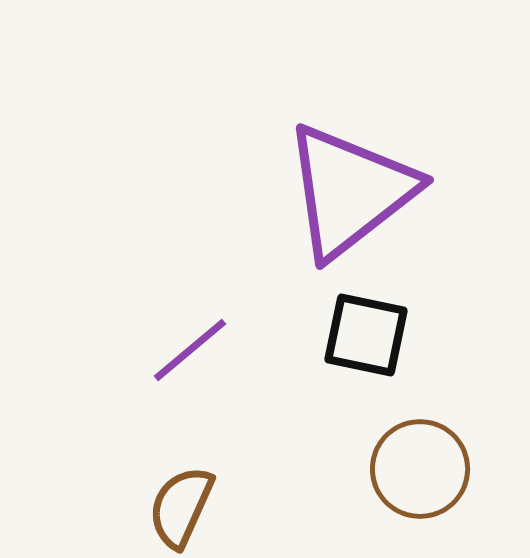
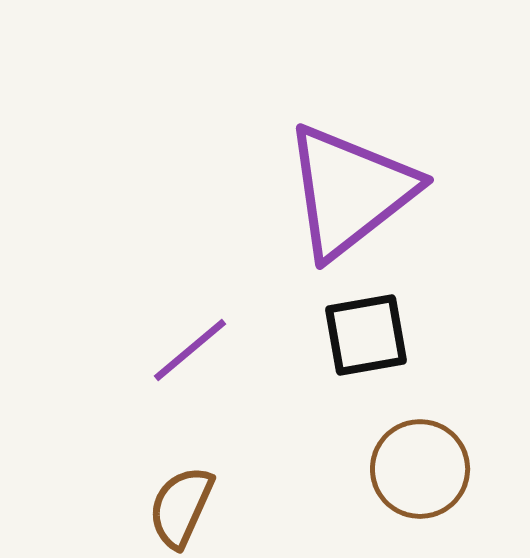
black square: rotated 22 degrees counterclockwise
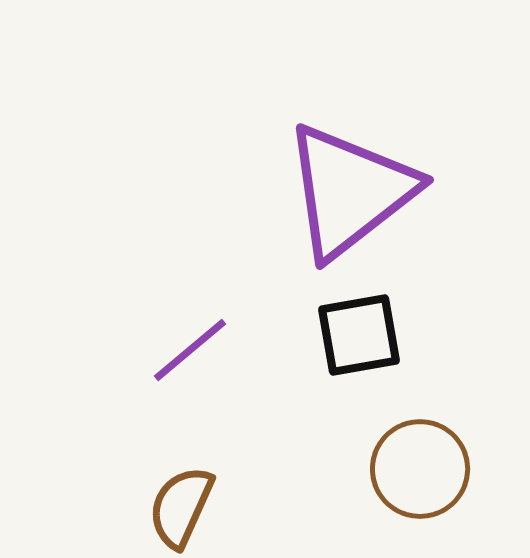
black square: moved 7 px left
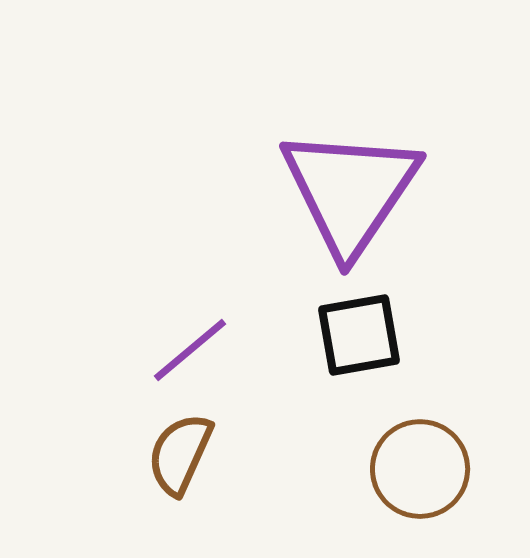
purple triangle: rotated 18 degrees counterclockwise
brown semicircle: moved 1 px left, 53 px up
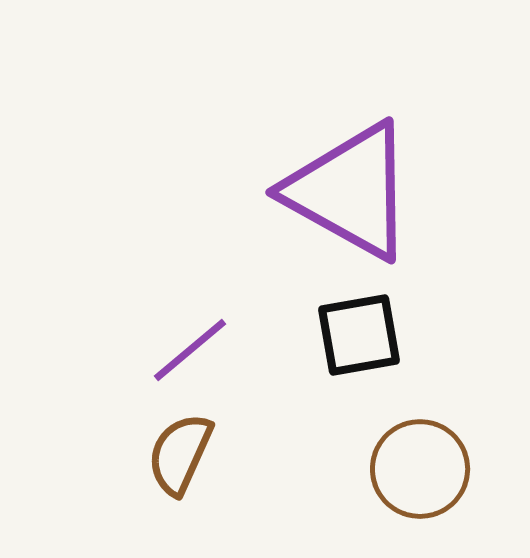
purple triangle: rotated 35 degrees counterclockwise
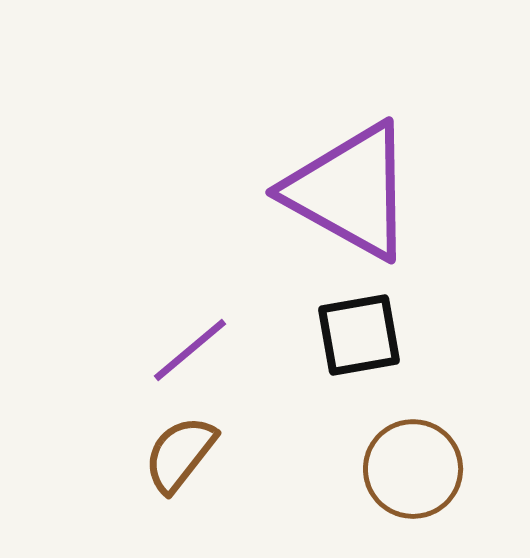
brown semicircle: rotated 14 degrees clockwise
brown circle: moved 7 px left
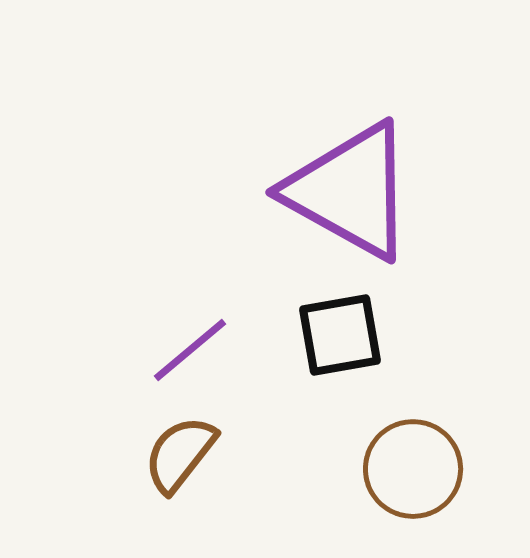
black square: moved 19 px left
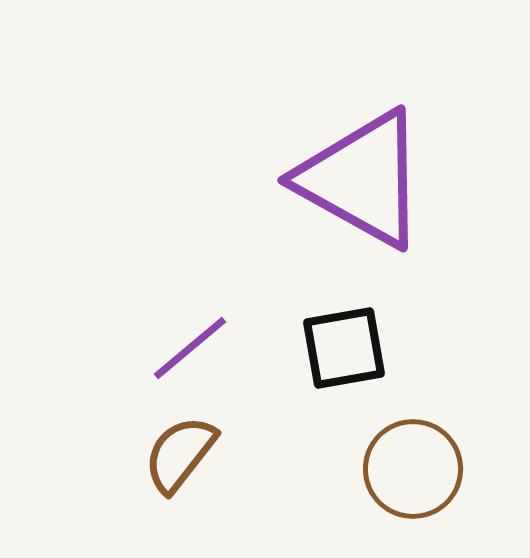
purple triangle: moved 12 px right, 12 px up
black square: moved 4 px right, 13 px down
purple line: moved 2 px up
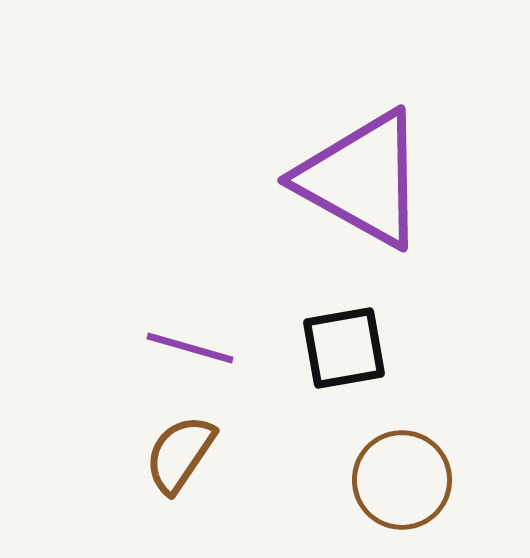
purple line: rotated 56 degrees clockwise
brown semicircle: rotated 4 degrees counterclockwise
brown circle: moved 11 px left, 11 px down
